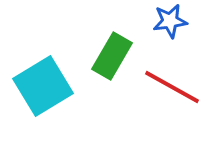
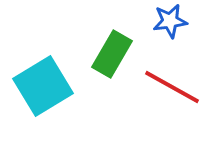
green rectangle: moved 2 px up
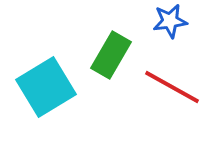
green rectangle: moved 1 px left, 1 px down
cyan square: moved 3 px right, 1 px down
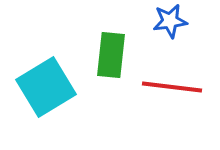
green rectangle: rotated 24 degrees counterclockwise
red line: rotated 22 degrees counterclockwise
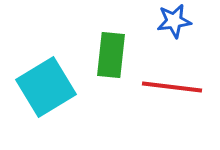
blue star: moved 4 px right
